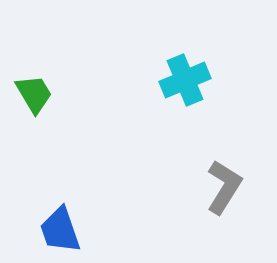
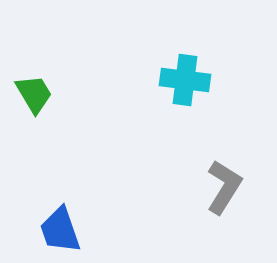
cyan cross: rotated 30 degrees clockwise
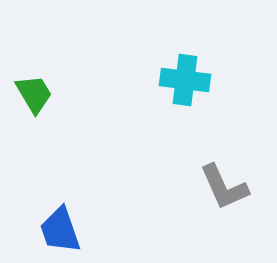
gray L-shape: rotated 124 degrees clockwise
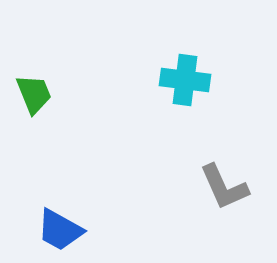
green trapezoid: rotated 9 degrees clockwise
blue trapezoid: rotated 42 degrees counterclockwise
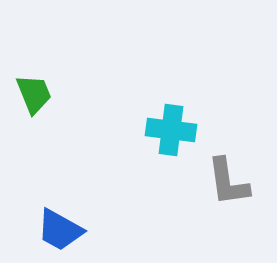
cyan cross: moved 14 px left, 50 px down
gray L-shape: moved 4 px right, 5 px up; rotated 16 degrees clockwise
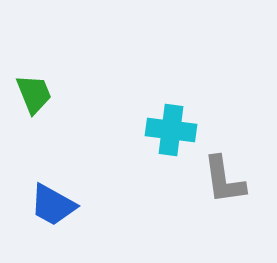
gray L-shape: moved 4 px left, 2 px up
blue trapezoid: moved 7 px left, 25 px up
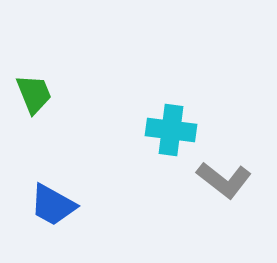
gray L-shape: rotated 44 degrees counterclockwise
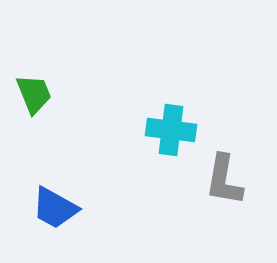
gray L-shape: rotated 62 degrees clockwise
blue trapezoid: moved 2 px right, 3 px down
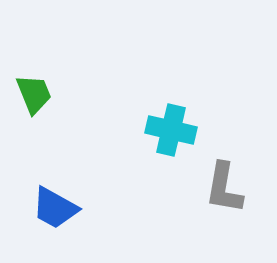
cyan cross: rotated 6 degrees clockwise
gray L-shape: moved 8 px down
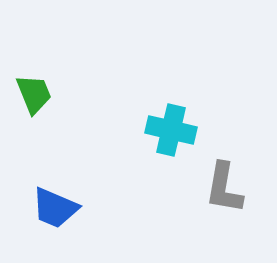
blue trapezoid: rotated 6 degrees counterclockwise
